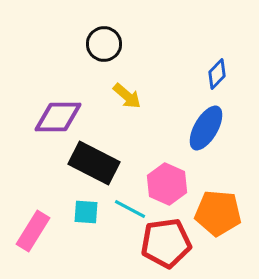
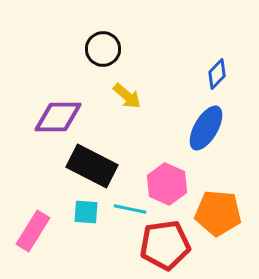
black circle: moved 1 px left, 5 px down
black rectangle: moved 2 px left, 3 px down
cyan line: rotated 16 degrees counterclockwise
red pentagon: moved 1 px left, 2 px down
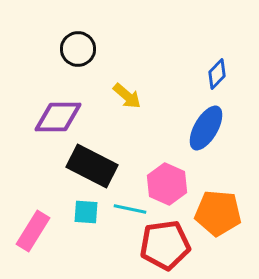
black circle: moved 25 px left
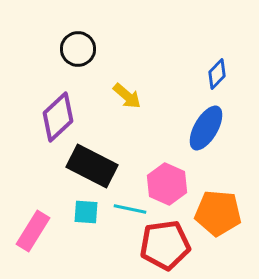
purple diamond: rotated 42 degrees counterclockwise
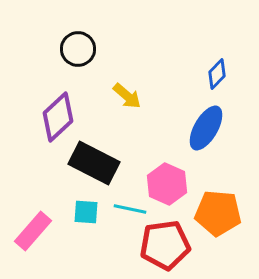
black rectangle: moved 2 px right, 3 px up
pink rectangle: rotated 9 degrees clockwise
